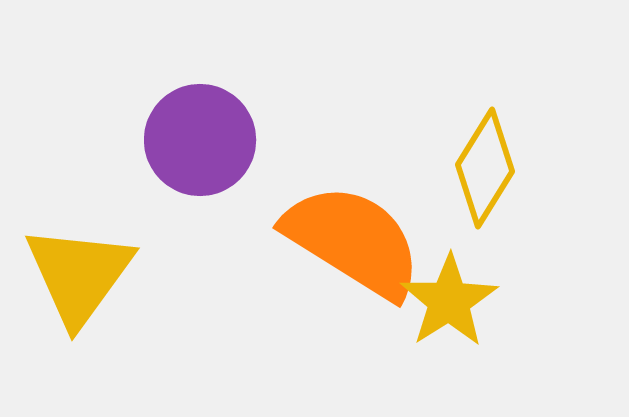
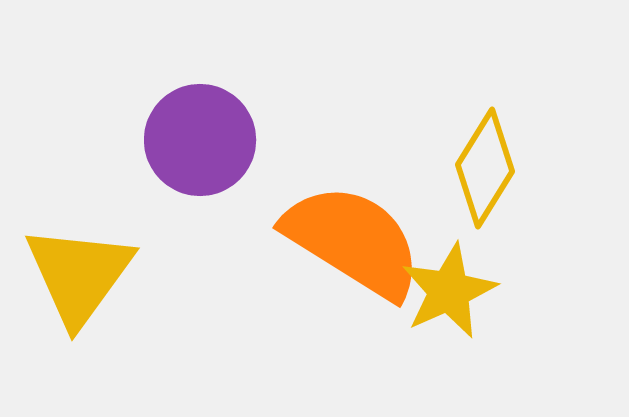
yellow star: moved 10 px up; rotated 8 degrees clockwise
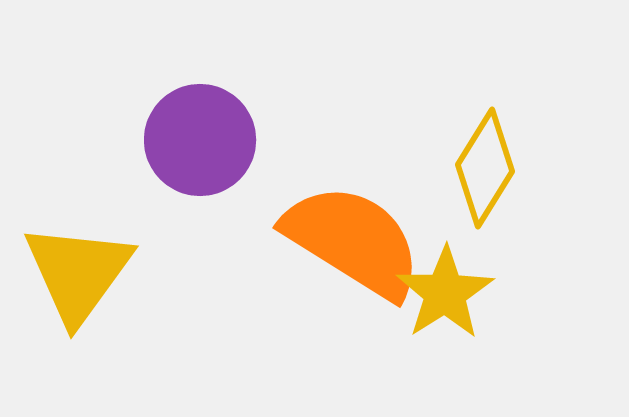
yellow triangle: moved 1 px left, 2 px up
yellow star: moved 4 px left, 2 px down; rotated 8 degrees counterclockwise
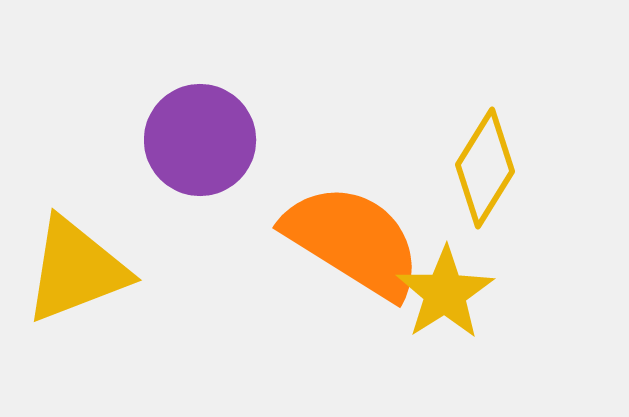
yellow triangle: moved 2 px left, 3 px up; rotated 33 degrees clockwise
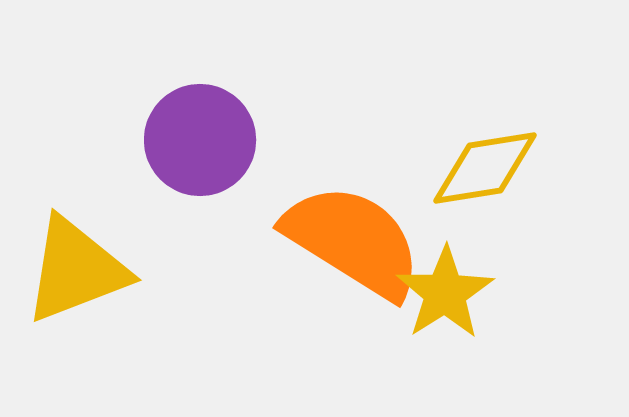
yellow diamond: rotated 49 degrees clockwise
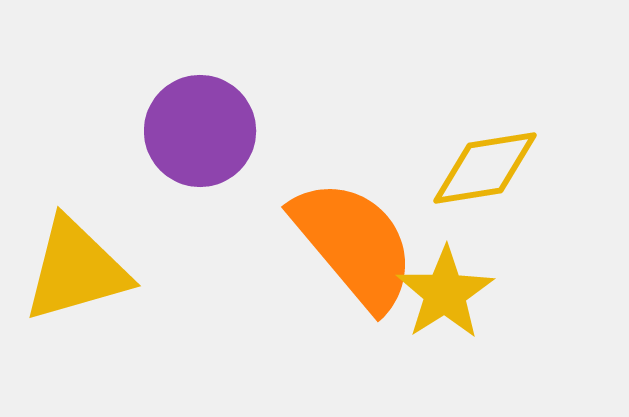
purple circle: moved 9 px up
orange semicircle: moved 1 px right, 3 px down; rotated 18 degrees clockwise
yellow triangle: rotated 5 degrees clockwise
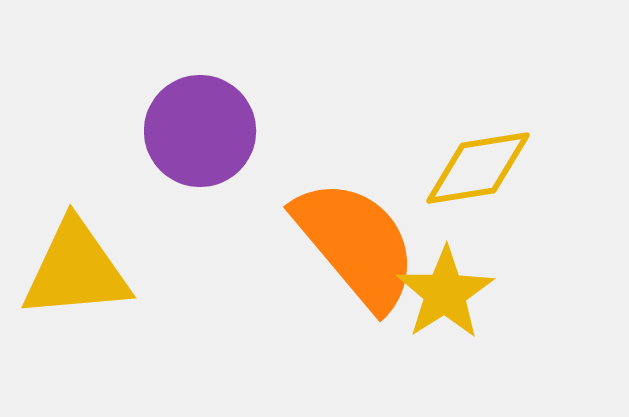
yellow diamond: moved 7 px left
orange semicircle: moved 2 px right
yellow triangle: rotated 11 degrees clockwise
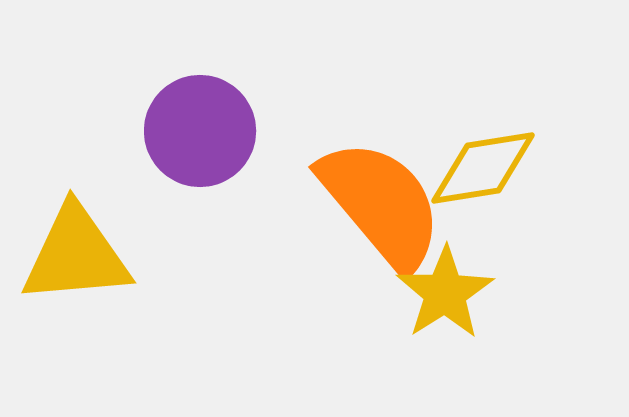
yellow diamond: moved 5 px right
orange semicircle: moved 25 px right, 40 px up
yellow triangle: moved 15 px up
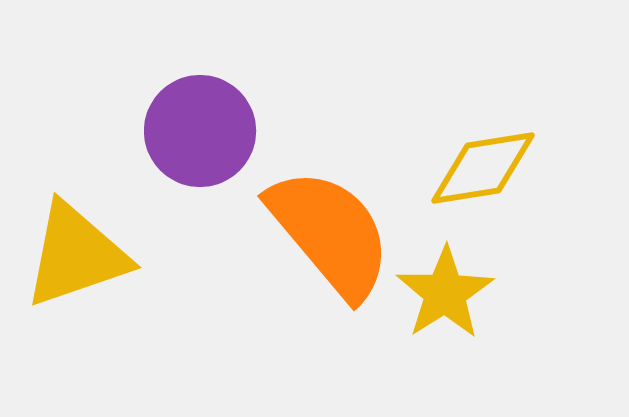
orange semicircle: moved 51 px left, 29 px down
yellow triangle: rotated 14 degrees counterclockwise
